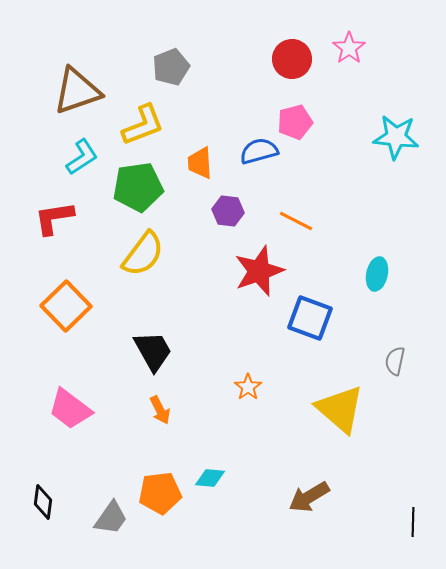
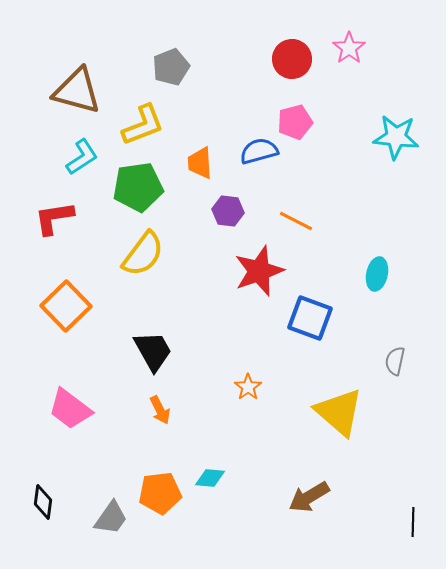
brown triangle: rotated 34 degrees clockwise
yellow triangle: moved 1 px left, 3 px down
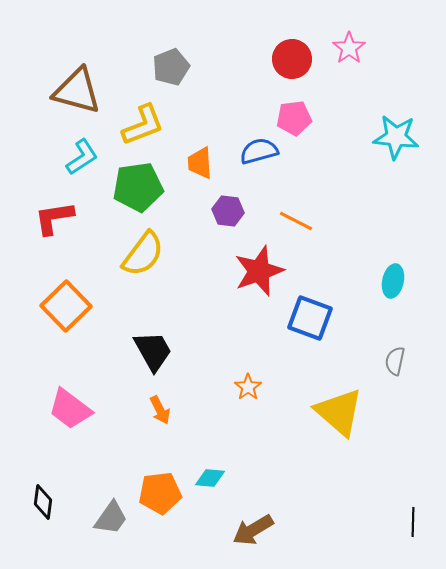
pink pentagon: moved 1 px left, 4 px up; rotated 8 degrees clockwise
cyan ellipse: moved 16 px right, 7 px down
brown arrow: moved 56 px left, 33 px down
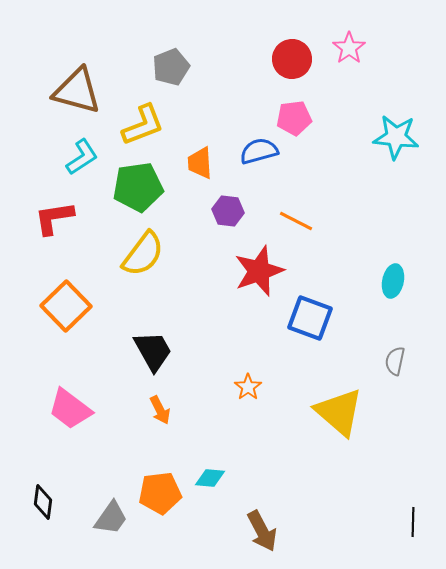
brown arrow: moved 9 px right, 1 px down; rotated 87 degrees counterclockwise
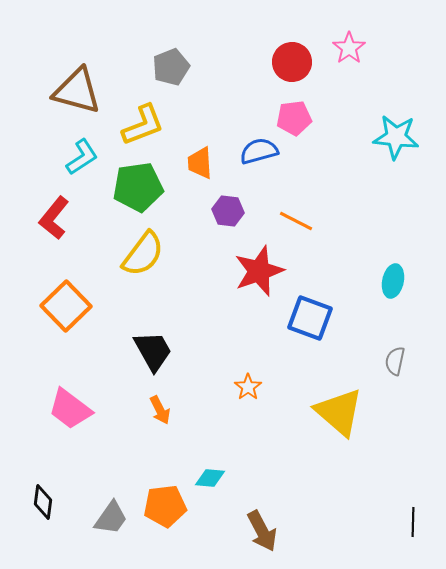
red circle: moved 3 px down
red L-shape: rotated 42 degrees counterclockwise
orange pentagon: moved 5 px right, 13 px down
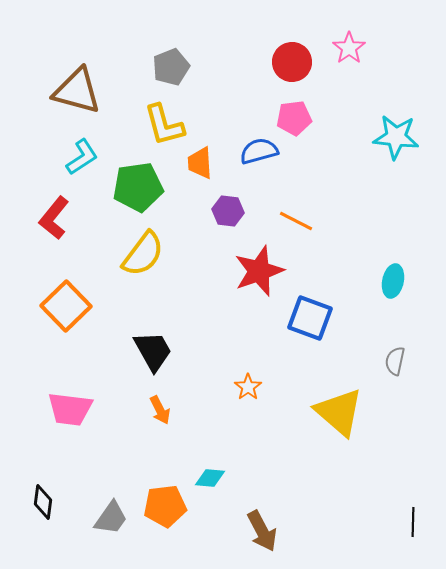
yellow L-shape: moved 21 px right; rotated 96 degrees clockwise
pink trapezoid: rotated 30 degrees counterclockwise
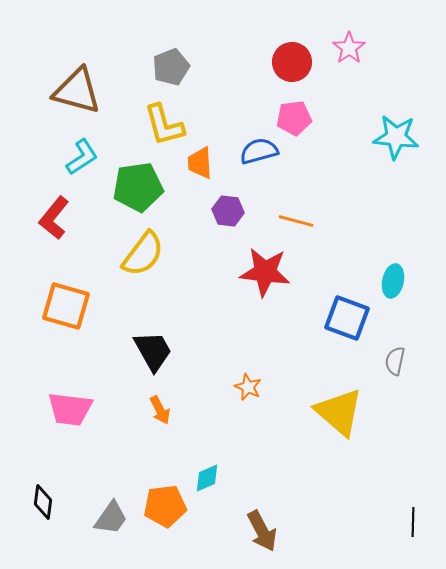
orange line: rotated 12 degrees counterclockwise
red star: moved 6 px right, 1 px down; rotated 27 degrees clockwise
orange square: rotated 30 degrees counterclockwise
blue square: moved 37 px right
orange star: rotated 12 degrees counterclockwise
cyan diamond: moved 3 px left; rotated 28 degrees counterclockwise
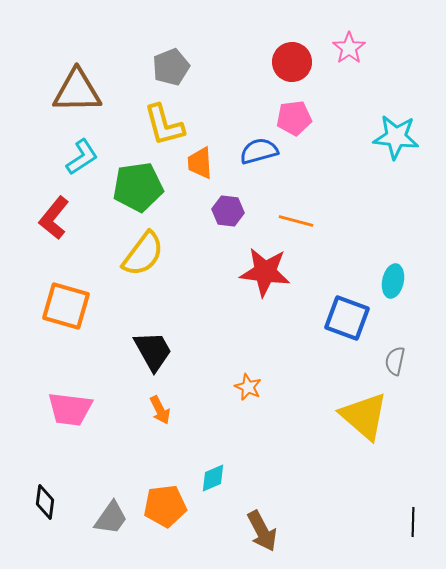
brown triangle: rotated 16 degrees counterclockwise
yellow triangle: moved 25 px right, 4 px down
cyan diamond: moved 6 px right
black diamond: moved 2 px right
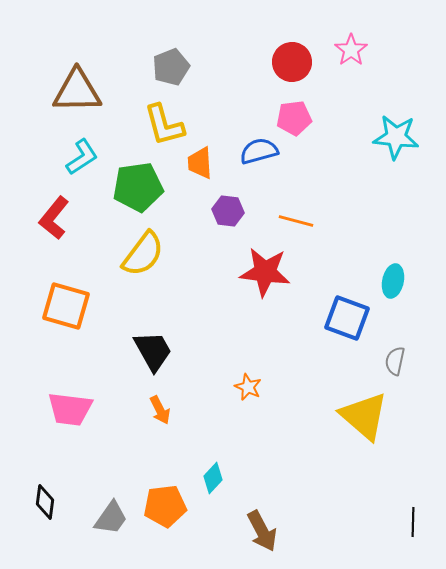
pink star: moved 2 px right, 2 px down
cyan diamond: rotated 24 degrees counterclockwise
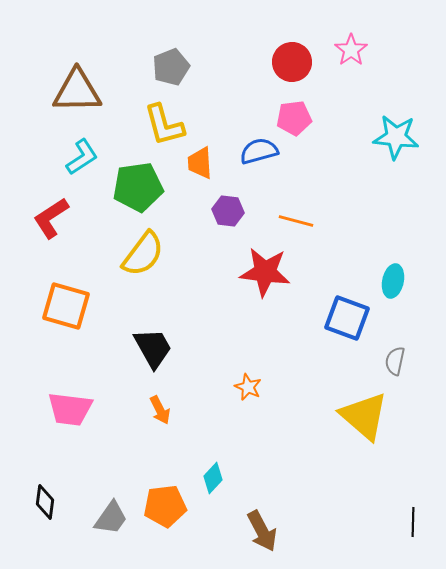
red L-shape: moved 3 px left; rotated 18 degrees clockwise
black trapezoid: moved 3 px up
